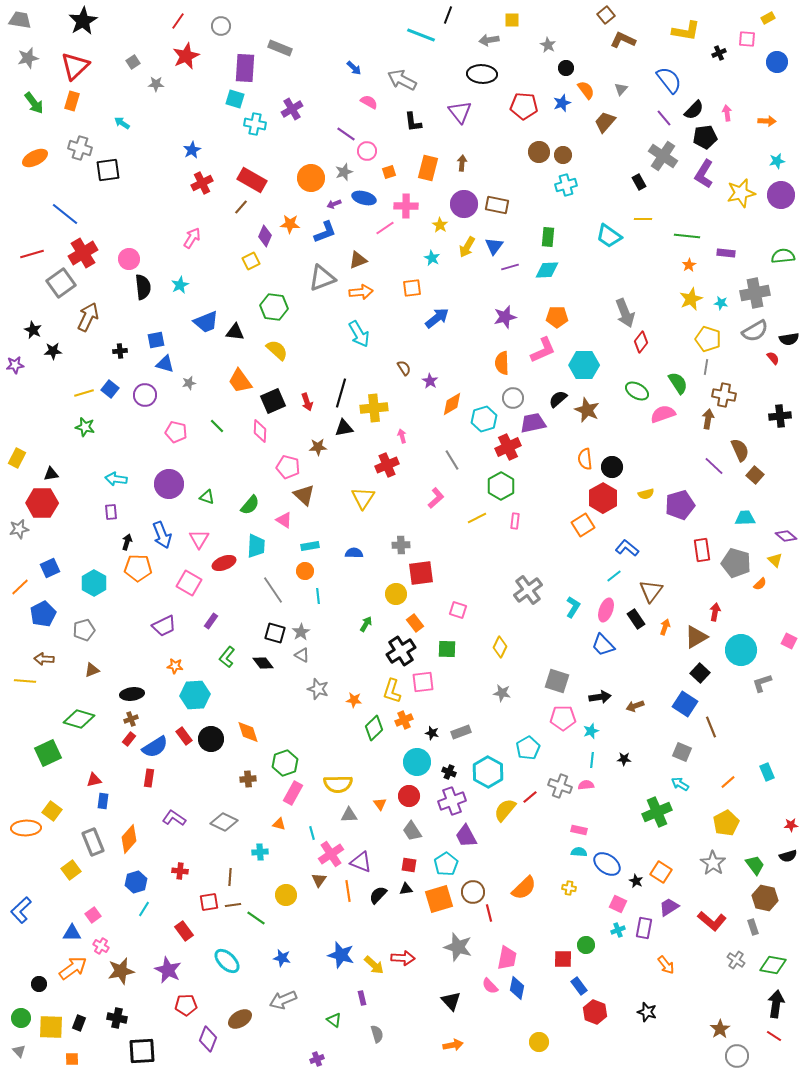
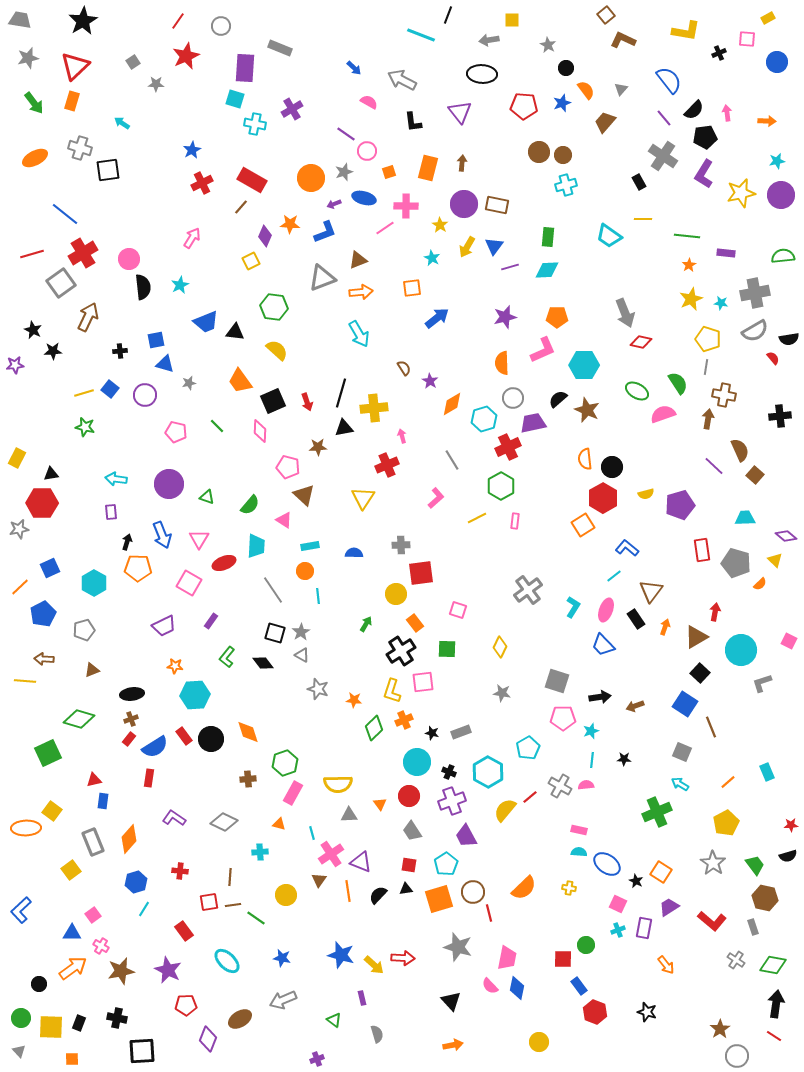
red diamond at (641, 342): rotated 65 degrees clockwise
gray cross at (560, 786): rotated 10 degrees clockwise
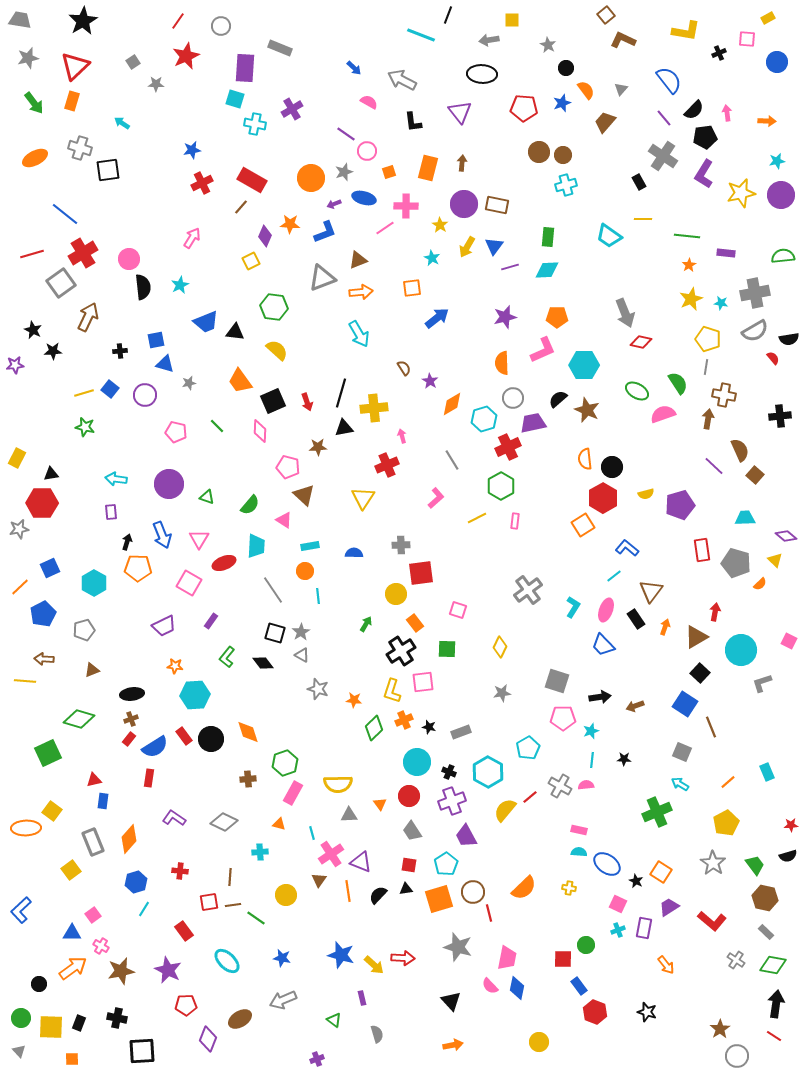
red pentagon at (524, 106): moved 2 px down
blue star at (192, 150): rotated 18 degrees clockwise
gray star at (502, 693): rotated 18 degrees counterclockwise
black star at (432, 733): moved 3 px left, 6 px up
gray rectangle at (753, 927): moved 13 px right, 5 px down; rotated 28 degrees counterclockwise
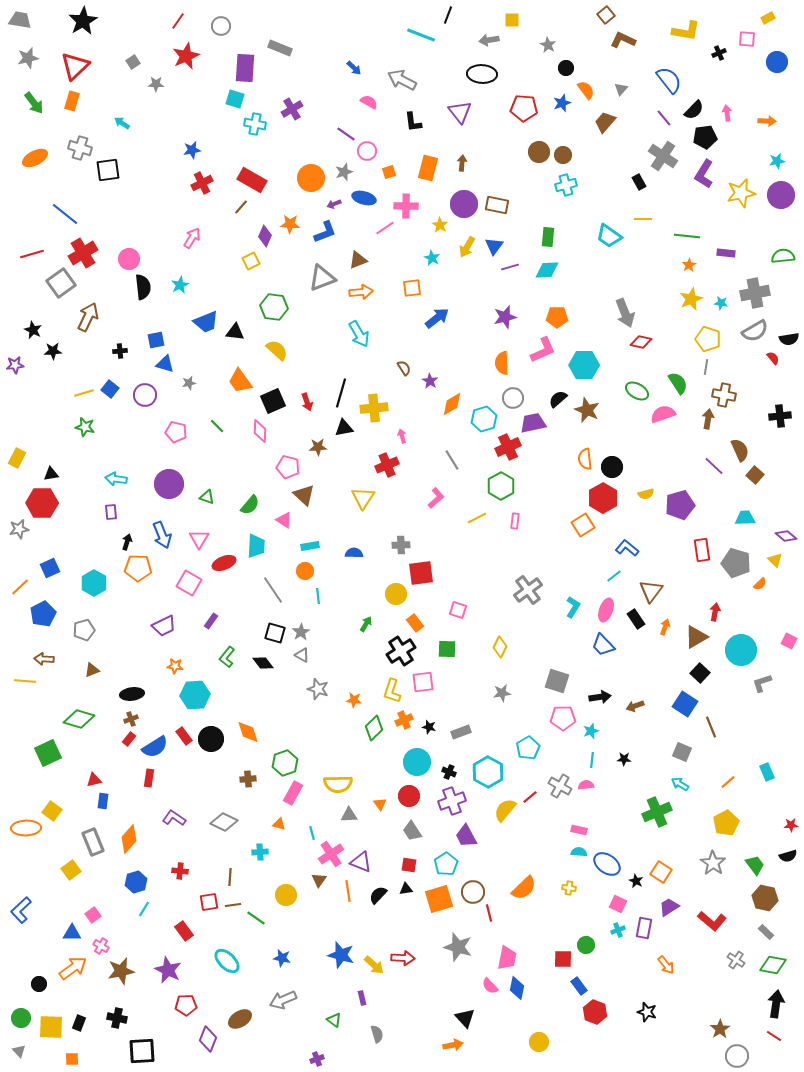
black triangle at (451, 1001): moved 14 px right, 17 px down
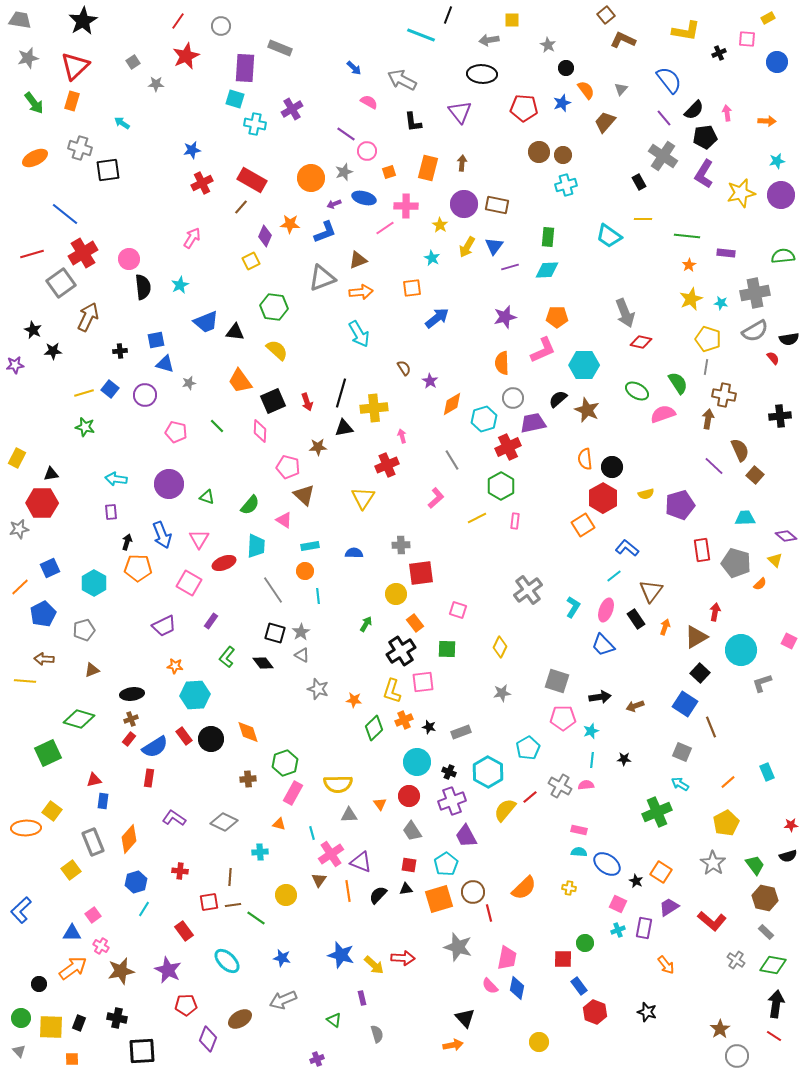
green circle at (586, 945): moved 1 px left, 2 px up
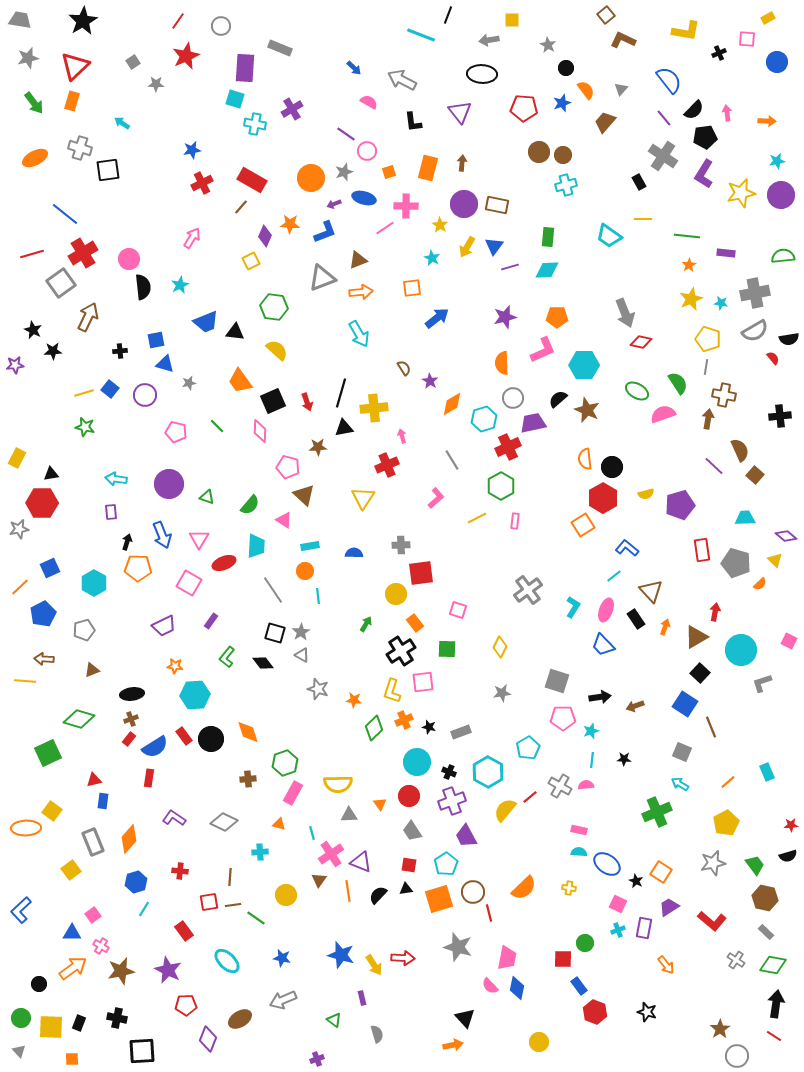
brown triangle at (651, 591): rotated 20 degrees counterclockwise
gray star at (713, 863): rotated 25 degrees clockwise
yellow arrow at (374, 965): rotated 15 degrees clockwise
